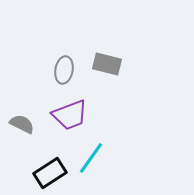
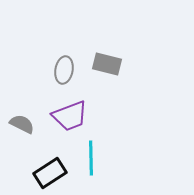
purple trapezoid: moved 1 px down
cyan line: rotated 36 degrees counterclockwise
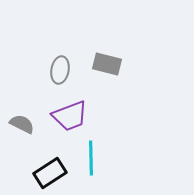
gray ellipse: moved 4 px left
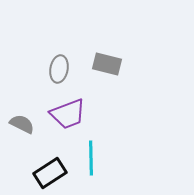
gray ellipse: moved 1 px left, 1 px up
purple trapezoid: moved 2 px left, 2 px up
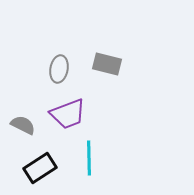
gray semicircle: moved 1 px right, 1 px down
cyan line: moved 2 px left
black rectangle: moved 10 px left, 5 px up
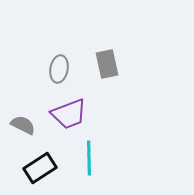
gray rectangle: rotated 64 degrees clockwise
purple trapezoid: moved 1 px right
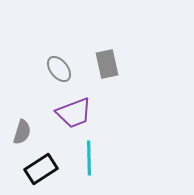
gray ellipse: rotated 48 degrees counterclockwise
purple trapezoid: moved 5 px right, 1 px up
gray semicircle: moved 1 px left, 7 px down; rotated 80 degrees clockwise
black rectangle: moved 1 px right, 1 px down
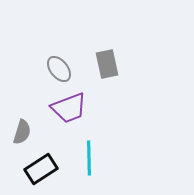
purple trapezoid: moved 5 px left, 5 px up
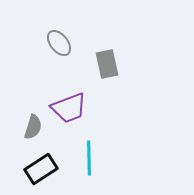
gray ellipse: moved 26 px up
gray semicircle: moved 11 px right, 5 px up
